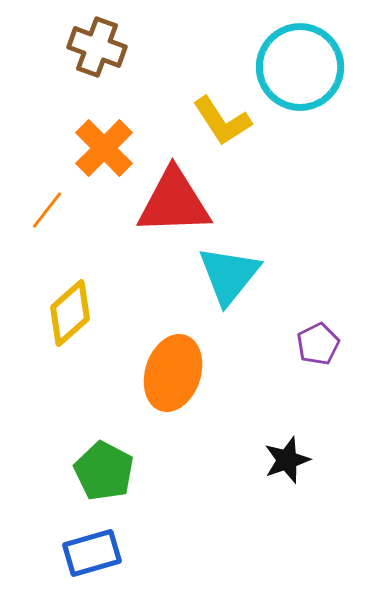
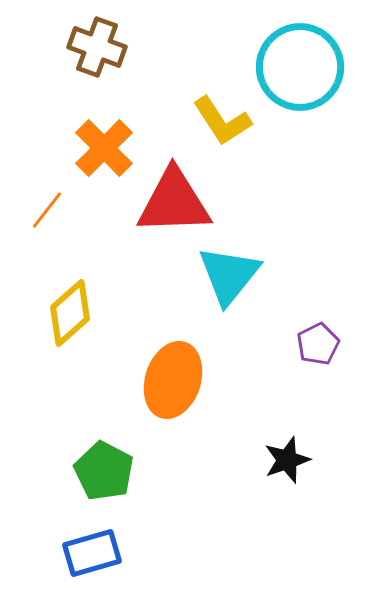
orange ellipse: moved 7 px down
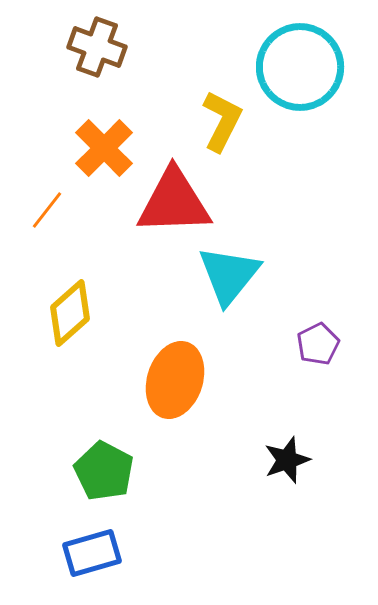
yellow L-shape: rotated 120 degrees counterclockwise
orange ellipse: moved 2 px right
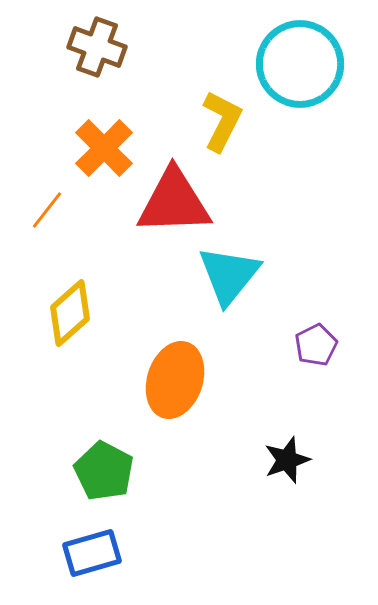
cyan circle: moved 3 px up
purple pentagon: moved 2 px left, 1 px down
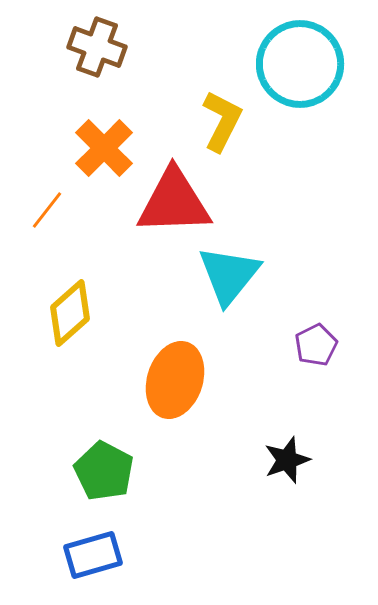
blue rectangle: moved 1 px right, 2 px down
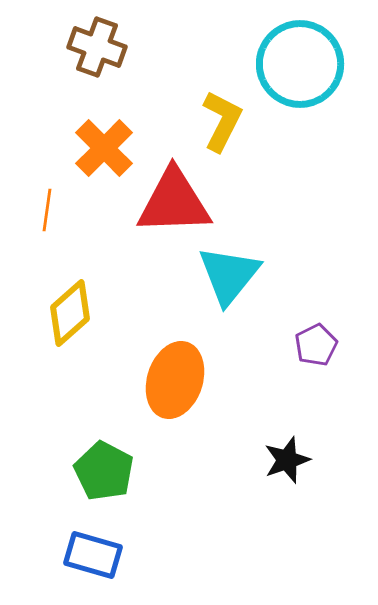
orange line: rotated 30 degrees counterclockwise
blue rectangle: rotated 32 degrees clockwise
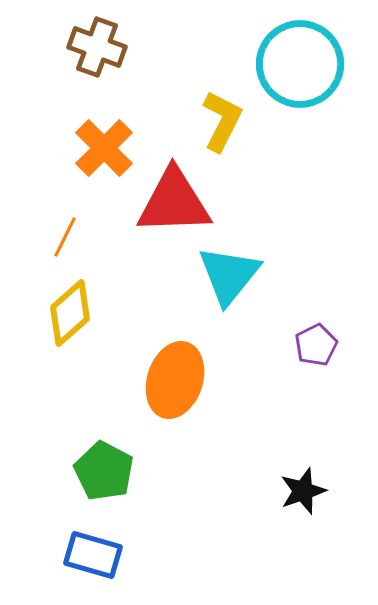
orange line: moved 18 px right, 27 px down; rotated 18 degrees clockwise
black star: moved 16 px right, 31 px down
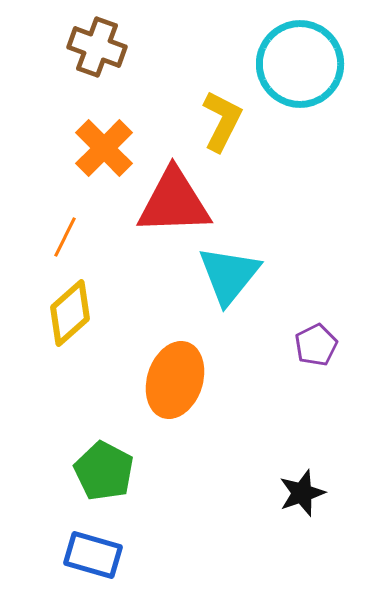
black star: moved 1 px left, 2 px down
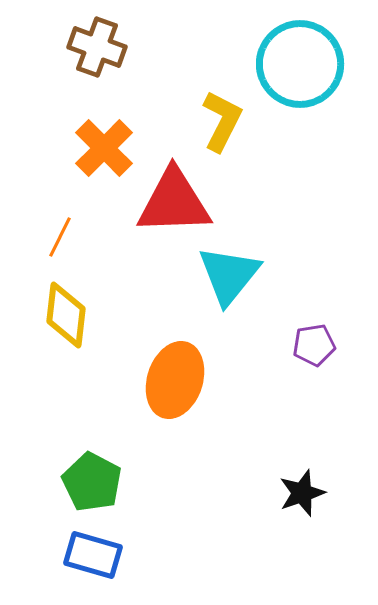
orange line: moved 5 px left
yellow diamond: moved 4 px left, 2 px down; rotated 42 degrees counterclockwise
purple pentagon: moved 2 px left; rotated 18 degrees clockwise
green pentagon: moved 12 px left, 11 px down
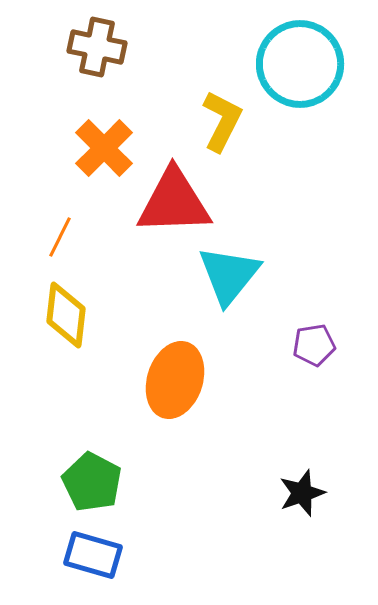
brown cross: rotated 8 degrees counterclockwise
